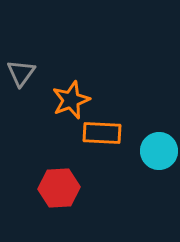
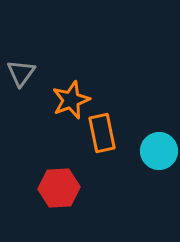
orange rectangle: rotated 75 degrees clockwise
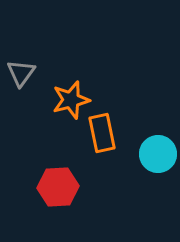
orange star: rotated 6 degrees clockwise
cyan circle: moved 1 px left, 3 px down
red hexagon: moved 1 px left, 1 px up
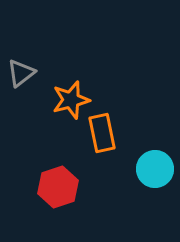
gray triangle: rotated 16 degrees clockwise
cyan circle: moved 3 px left, 15 px down
red hexagon: rotated 15 degrees counterclockwise
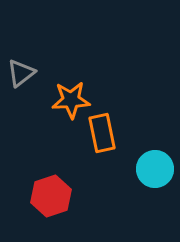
orange star: rotated 12 degrees clockwise
red hexagon: moved 7 px left, 9 px down
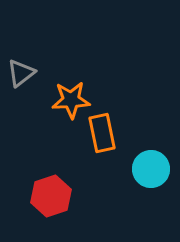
cyan circle: moved 4 px left
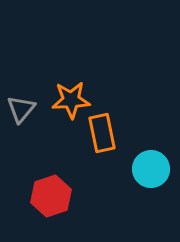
gray triangle: moved 36 px down; rotated 12 degrees counterclockwise
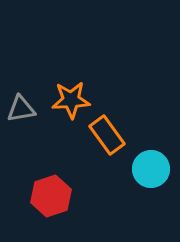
gray triangle: rotated 40 degrees clockwise
orange rectangle: moved 5 px right, 2 px down; rotated 24 degrees counterclockwise
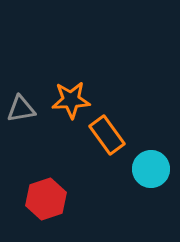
red hexagon: moved 5 px left, 3 px down
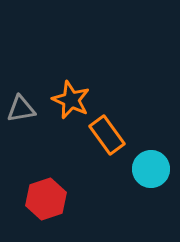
orange star: rotated 27 degrees clockwise
